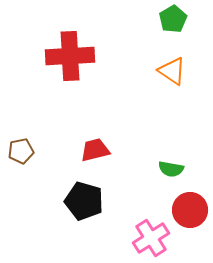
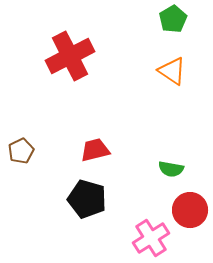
red cross: rotated 24 degrees counterclockwise
brown pentagon: rotated 15 degrees counterclockwise
black pentagon: moved 3 px right, 2 px up
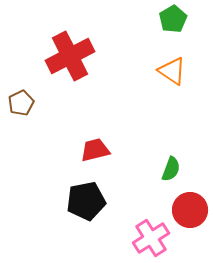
brown pentagon: moved 48 px up
green semicircle: rotated 80 degrees counterclockwise
black pentagon: moved 1 px left, 2 px down; rotated 27 degrees counterclockwise
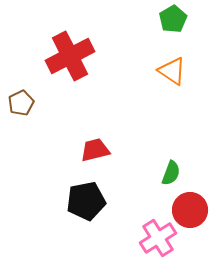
green semicircle: moved 4 px down
pink cross: moved 7 px right
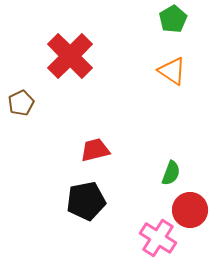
red cross: rotated 18 degrees counterclockwise
pink cross: rotated 24 degrees counterclockwise
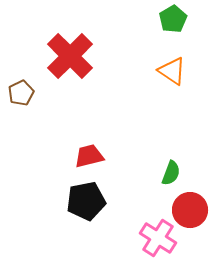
brown pentagon: moved 10 px up
red trapezoid: moved 6 px left, 6 px down
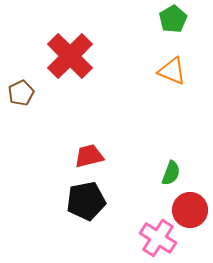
orange triangle: rotated 12 degrees counterclockwise
